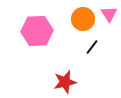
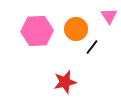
pink triangle: moved 2 px down
orange circle: moved 7 px left, 10 px down
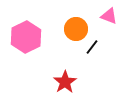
pink triangle: rotated 36 degrees counterclockwise
pink hexagon: moved 11 px left, 6 px down; rotated 24 degrees counterclockwise
red star: rotated 20 degrees counterclockwise
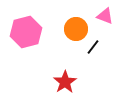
pink triangle: moved 4 px left
pink hexagon: moved 5 px up; rotated 12 degrees clockwise
black line: moved 1 px right
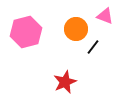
red star: rotated 10 degrees clockwise
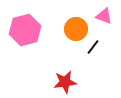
pink triangle: moved 1 px left
pink hexagon: moved 1 px left, 2 px up
red star: rotated 15 degrees clockwise
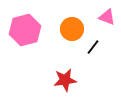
pink triangle: moved 3 px right, 1 px down
orange circle: moved 4 px left
red star: moved 2 px up
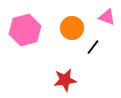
orange circle: moved 1 px up
